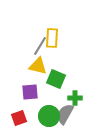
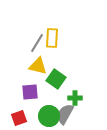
gray line: moved 3 px left, 3 px up
green square: rotated 12 degrees clockwise
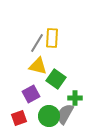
purple square: moved 1 px right, 2 px down; rotated 24 degrees counterclockwise
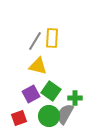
gray line: moved 2 px left, 2 px up
green square: moved 5 px left, 12 px down
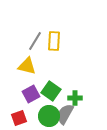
yellow rectangle: moved 2 px right, 3 px down
yellow triangle: moved 11 px left
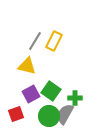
yellow rectangle: rotated 24 degrees clockwise
red square: moved 3 px left, 4 px up
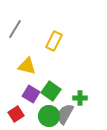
gray line: moved 20 px left, 12 px up
purple square: rotated 30 degrees counterclockwise
green cross: moved 5 px right
red square: rotated 14 degrees counterclockwise
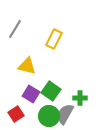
yellow rectangle: moved 2 px up
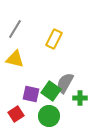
yellow triangle: moved 12 px left, 7 px up
purple square: rotated 18 degrees counterclockwise
gray semicircle: moved 31 px up
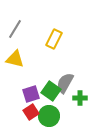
purple square: rotated 30 degrees counterclockwise
red square: moved 15 px right, 2 px up
